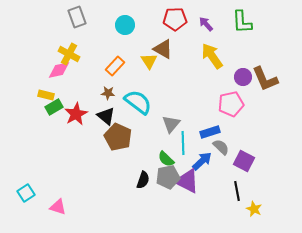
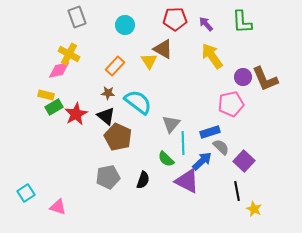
purple square: rotated 15 degrees clockwise
gray pentagon: moved 60 px left
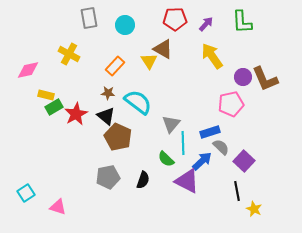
gray rectangle: moved 12 px right, 1 px down; rotated 10 degrees clockwise
purple arrow: rotated 84 degrees clockwise
pink diamond: moved 31 px left
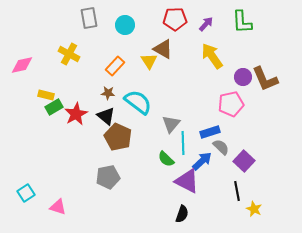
pink diamond: moved 6 px left, 5 px up
black semicircle: moved 39 px right, 34 px down
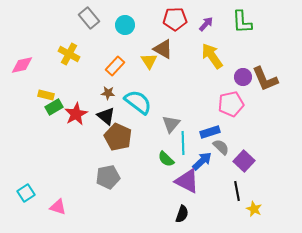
gray rectangle: rotated 30 degrees counterclockwise
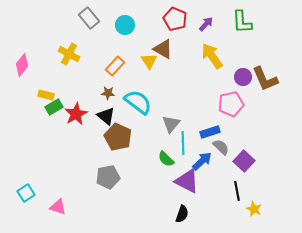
red pentagon: rotated 25 degrees clockwise
pink diamond: rotated 40 degrees counterclockwise
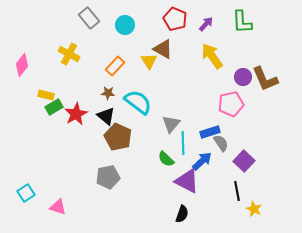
gray semicircle: moved 4 px up; rotated 12 degrees clockwise
